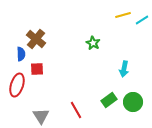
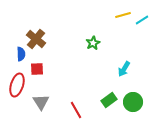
green star: rotated 16 degrees clockwise
cyan arrow: rotated 21 degrees clockwise
gray triangle: moved 14 px up
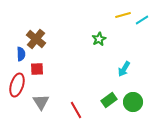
green star: moved 6 px right, 4 px up
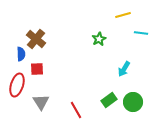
cyan line: moved 1 px left, 13 px down; rotated 40 degrees clockwise
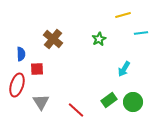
cyan line: rotated 16 degrees counterclockwise
brown cross: moved 17 px right
red line: rotated 18 degrees counterclockwise
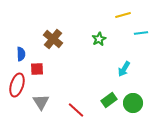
green circle: moved 1 px down
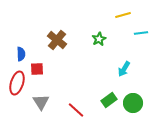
brown cross: moved 4 px right, 1 px down
red ellipse: moved 2 px up
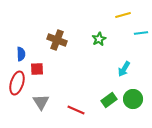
brown cross: rotated 18 degrees counterclockwise
green circle: moved 4 px up
red line: rotated 18 degrees counterclockwise
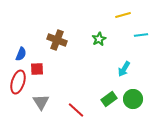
cyan line: moved 2 px down
blue semicircle: rotated 24 degrees clockwise
red ellipse: moved 1 px right, 1 px up
green rectangle: moved 1 px up
red line: rotated 18 degrees clockwise
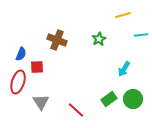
red square: moved 2 px up
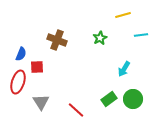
green star: moved 1 px right, 1 px up
